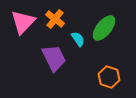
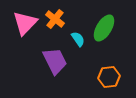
pink triangle: moved 2 px right, 1 px down
green ellipse: rotated 8 degrees counterclockwise
purple trapezoid: moved 1 px right, 3 px down
orange hexagon: rotated 25 degrees counterclockwise
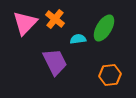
cyan semicircle: rotated 63 degrees counterclockwise
purple trapezoid: moved 1 px down
orange hexagon: moved 1 px right, 2 px up
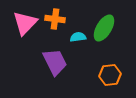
orange cross: rotated 30 degrees counterclockwise
cyan semicircle: moved 2 px up
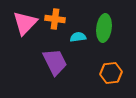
green ellipse: rotated 24 degrees counterclockwise
orange hexagon: moved 1 px right, 2 px up
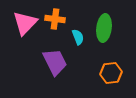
cyan semicircle: rotated 77 degrees clockwise
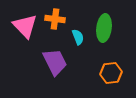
pink triangle: moved 3 px down; rotated 28 degrees counterclockwise
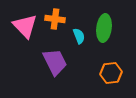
cyan semicircle: moved 1 px right, 1 px up
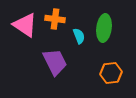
pink triangle: moved 1 px up; rotated 12 degrees counterclockwise
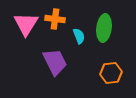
pink triangle: moved 1 px right, 1 px up; rotated 28 degrees clockwise
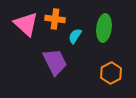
pink triangle: rotated 20 degrees counterclockwise
cyan semicircle: moved 4 px left; rotated 126 degrees counterclockwise
orange hexagon: rotated 20 degrees counterclockwise
